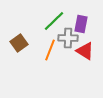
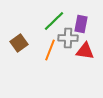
red triangle: rotated 24 degrees counterclockwise
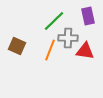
purple rectangle: moved 7 px right, 8 px up; rotated 24 degrees counterclockwise
brown square: moved 2 px left, 3 px down; rotated 30 degrees counterclockwise
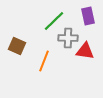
orange line: moved 6 px left, 11 px down
